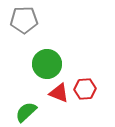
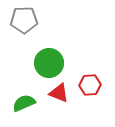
green circle: moved 2 px right, 1 px up
red hexagon: moved 5 px right, 4 px up
green semicircle: moved 2 px left, 9 px up; rotated 20 degrees clockwise
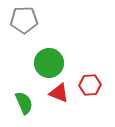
green semicircle: rotated 90 degrees clockwise
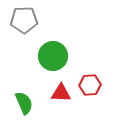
green circle: moved 4 px right, 7 px up
red triangle: moved 2 px right; rotated 20 degrees counterclockwise
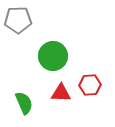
gray pentagon: moved 6 px left
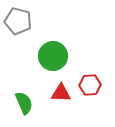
gray pentagon: moved 1 px down; rotated 16 degrees clockwise
